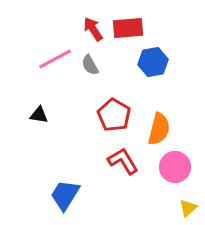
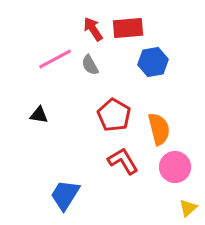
orange semicircle: rotated 28 degrees counterclockwise
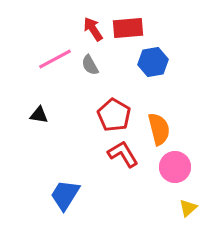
red L-shape: moved 7 px up
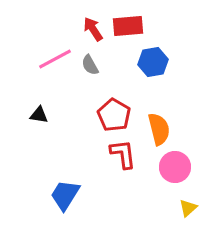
red rectangle: moved 2 px up
red L-shape: rotated 24 degrees clockwise
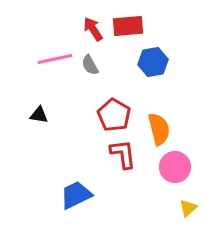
pink line: rotated 16 degrees clockwise
blue trapezoid: moved 11 px right; rotated 32 degrees clockwise
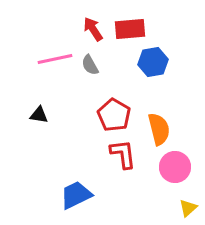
red rectangle: moved 2 px right, 3 px down
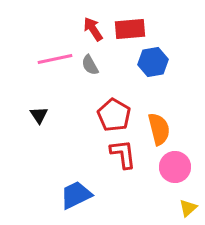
black triangle: rotated 48 degrees clockwise
